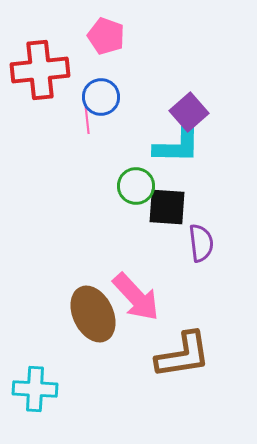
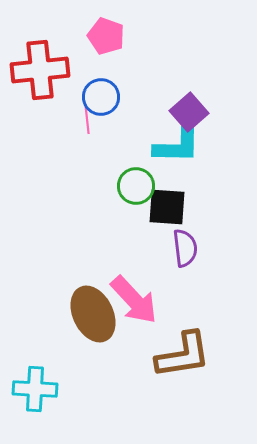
purple semicircle: moved 16 px left, 5 px down
pink arrow: moved 2 px left, 3 px down
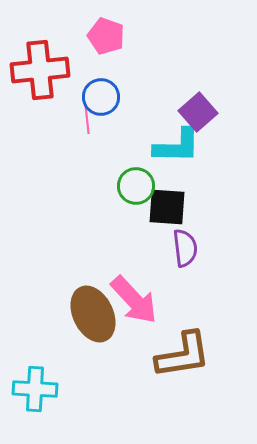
purple square: moved 9 px right
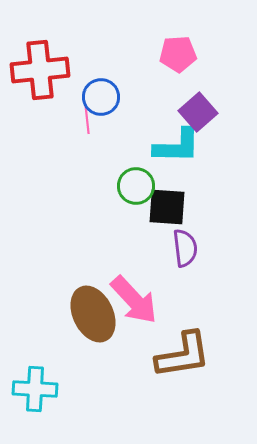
pink pentagon: moved 72 px right, 18 px down; rotated 24 degrees counterclockwise
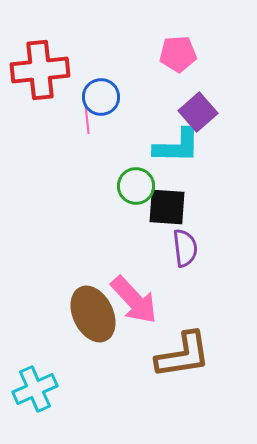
cyan cross: rotated 27 degrees counterclockwise
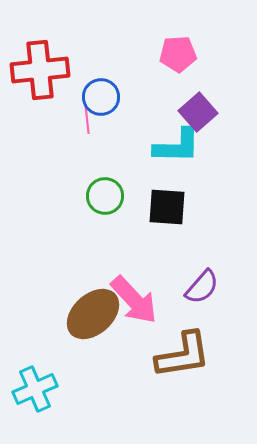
green circle: moved 31 px left, 10 px down
purple semicircle: moved 17 px right, 39 px down; rotated 48 degrees clockwise
brown ellipse: rotated 74 degrees clockwise
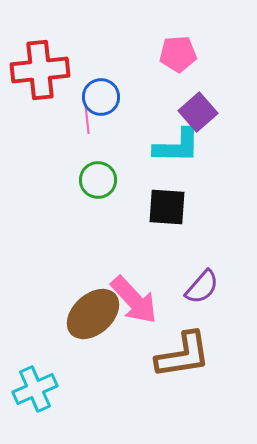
green circle: moved 7 px left, 16 px up
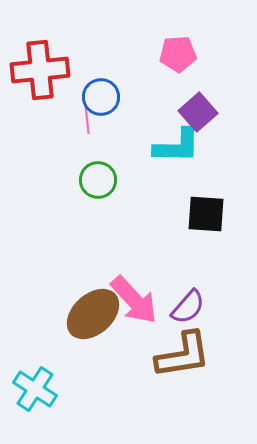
black square: moved 39 px right, 7 px down
purple semicircle: moved 14 px left, 20 px down
cyan cross: rotated 33 degrees counterclockwise
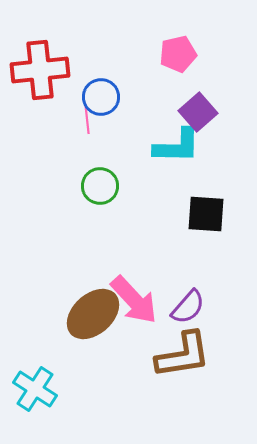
pink pentagon: rotated 9 degrees counterclockwise
green circle: moved 2 px right, 6 px down
